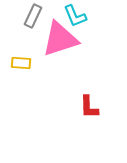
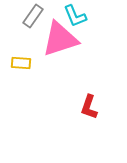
gray rectangle: rotated 10 degrees clockwise
red L-shape: rotated 20 degrees clockwise
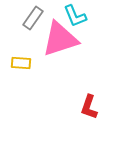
gray rectangle: moved 2 px down
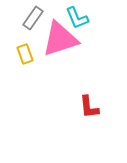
cyan L-shape: moved 2 px right, 2 px down
yellow rectangle: moved 4 px right, 9 px up; rotated 66 degrees clockwise
red L-shape: rotated 25 degrees counterclockwise
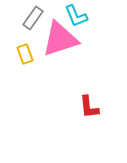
cyan L-shape: moved 1 px left, 2 px up
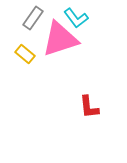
cyan L-shape: moved 2 px down; rotated 15 degrees counterclockwise
yellow rectangle: rotated 30 degrees counterclockwise
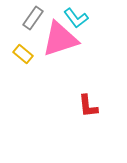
yellow rectangle: moved 2 px left
red L-shape: moved 1 px left, 1 px up
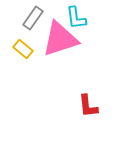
cyan L-shape: rotated 30 degrees clockwise
yellow rectangle: moved 5 px up
